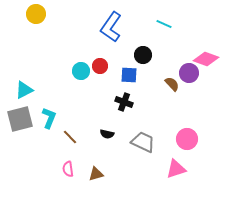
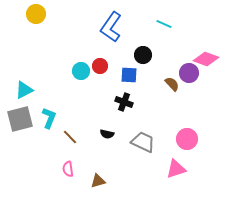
brown triangle: moved 2 px right, 7 px down
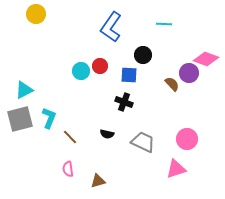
cyan line: rotated 21 degrees counterclockwise
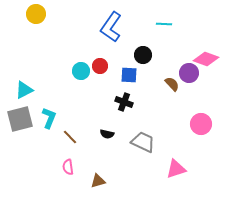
pink circle: moved 14 px right, 15 px up
pink semicircle: moved 2 px up
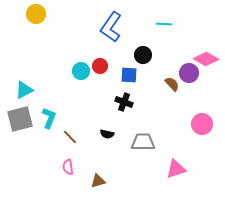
pink diamond: rotated 10 degrees clockwise
pink circle: moved 1 px right
gray trapezoid: rotated 25 degrees counterclockwise
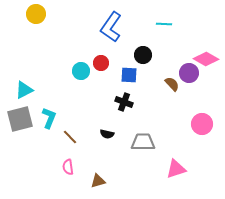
red circle: moved 1 px right, 3 px up
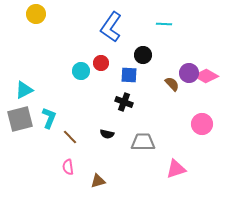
pink diamond: moved 17 px down
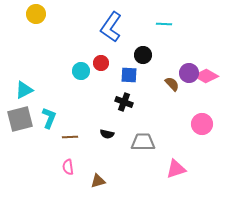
brown line: rotated 49 degrees counterclockwise
